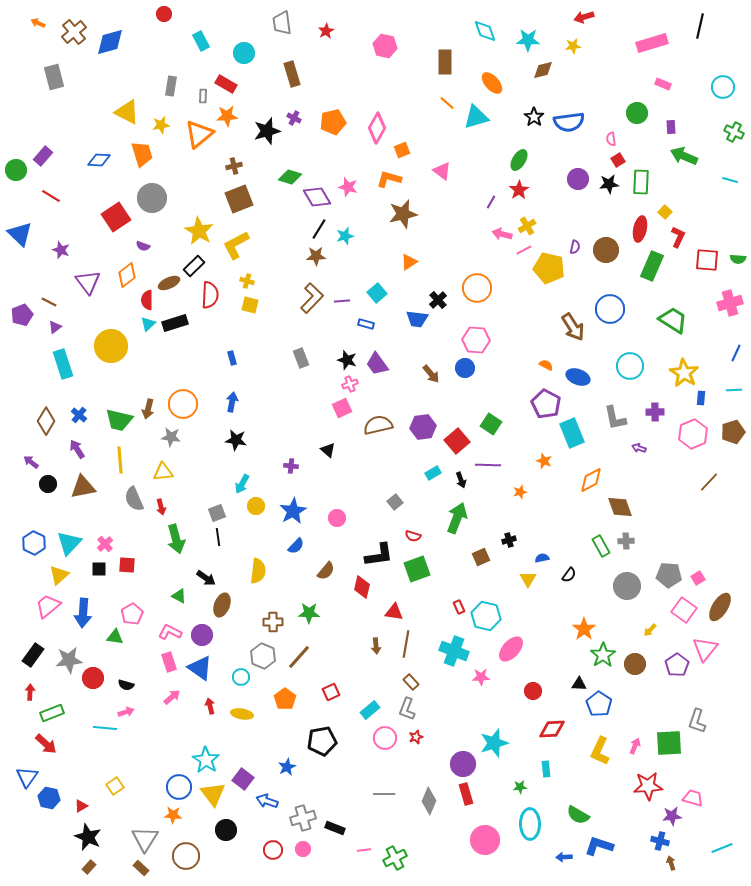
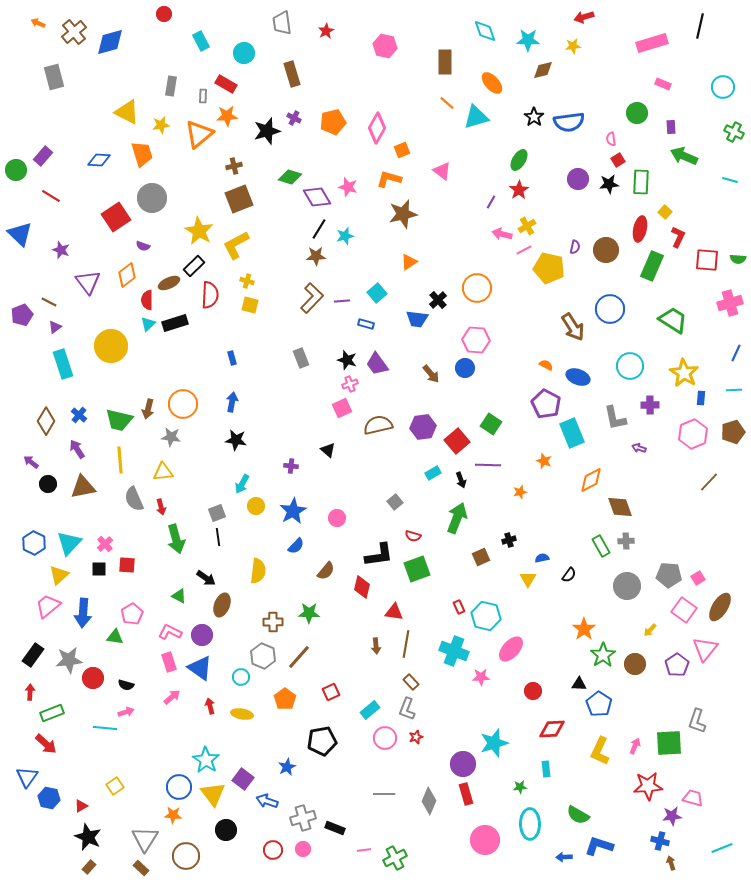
purple cross at (655, 412): moved 5 px left, 7 px up
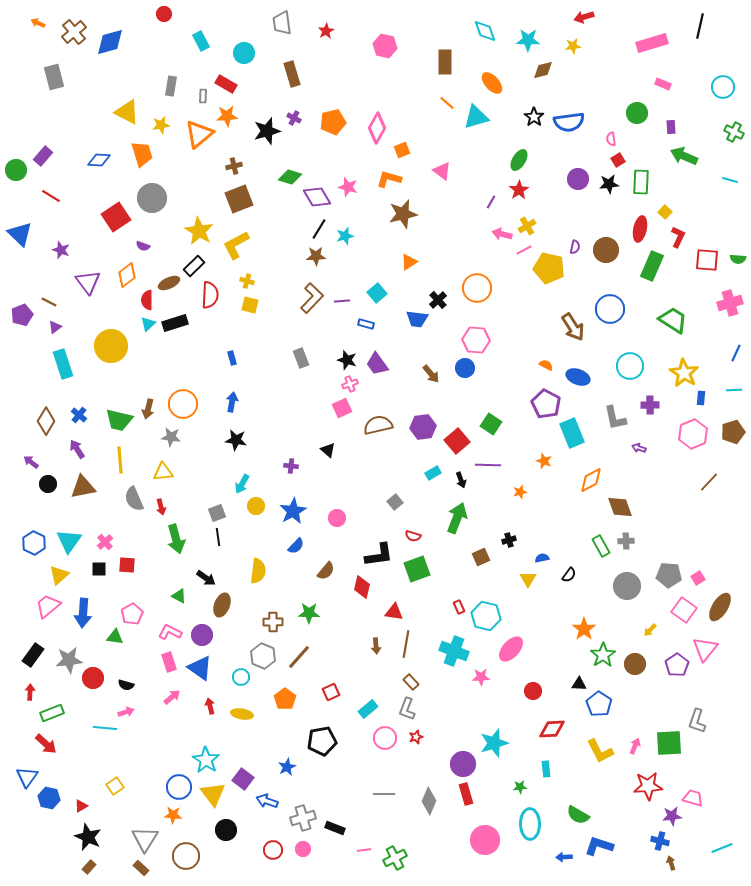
cyan triangle at (69, 543): moved 2 px up; rotated 8 degrees counterclockwise
pink cross at (105, 544): moved 2 px up
cyan rectangle at (370, 710): moved 2 px left, 1 px up
yellow L-shape at (600, 751): rotated 52 degrees counterclockwise
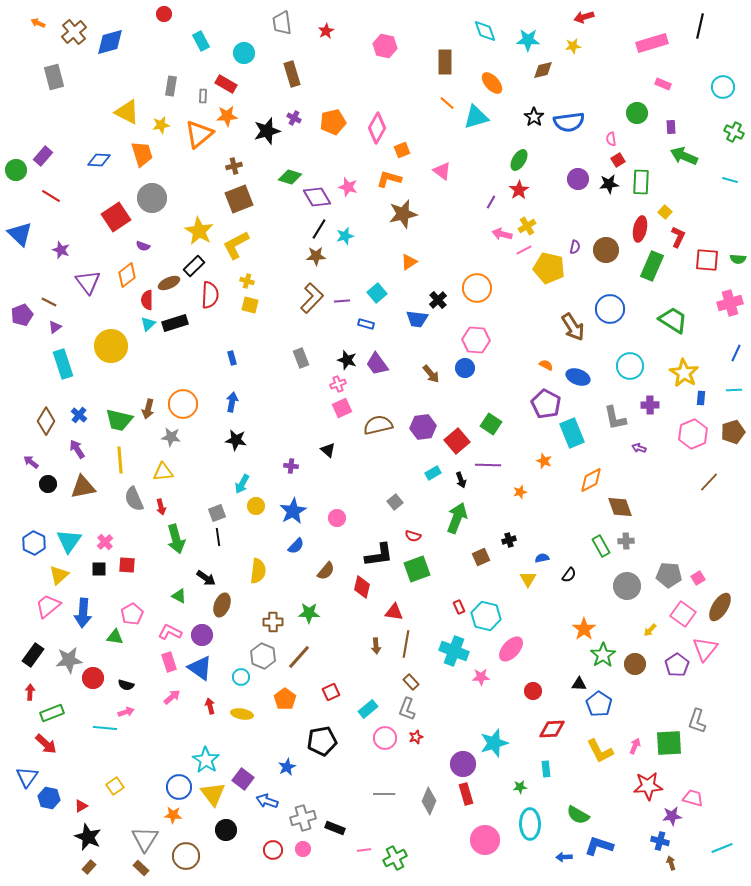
pink cross at (350, 384): moved 12 px left
pink square at (684, 610): moved 1 px left, 4 px down
